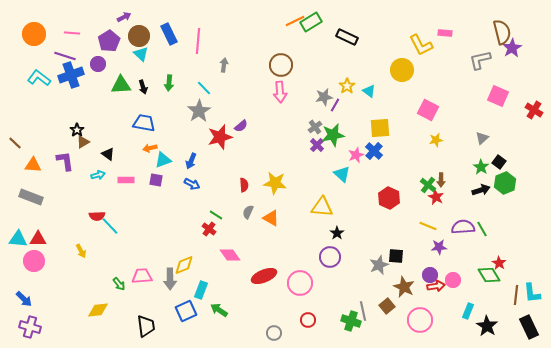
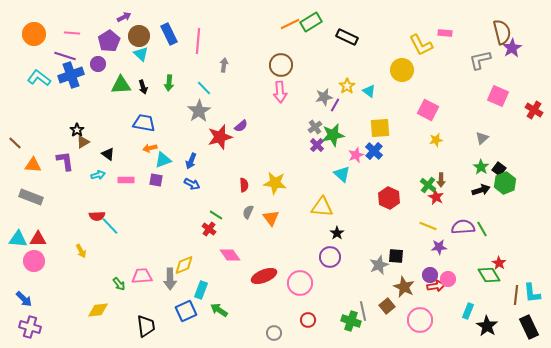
orange line at (295, 21): moved 5 px left, 3 px down
black square at (499, 162): moved 7 px down
orange triangle at (271, 218): rotated 24 degrees clockwise
pink circle at (453, 280): moved 5 px left, 1 px up
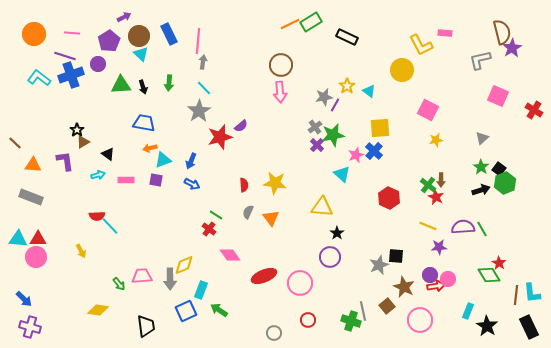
gray arrow at (224, 65): moved 21 px left, 3 px up
pink circle at (34, 261): moved 2 px right, 4 px up
yellow diamond at (98, 310): rotated 15 degrees clockwise
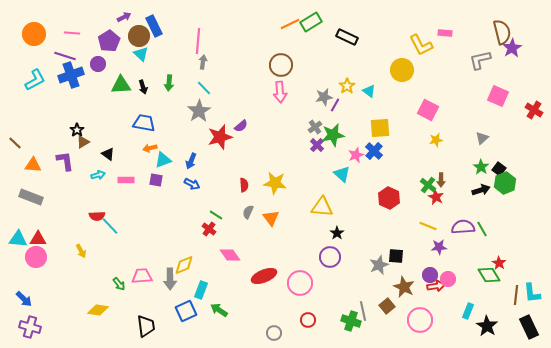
blue rectangle at (169, 34): moved 15 px left, 8 px up
cyan L-shape at (39, 78): moved 4 px left, 2 px down; rotated 115 degrees clockwise
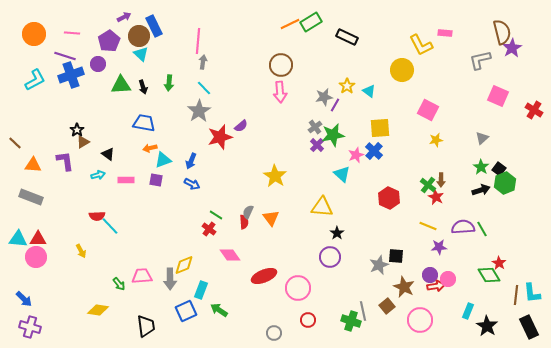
yellow star at (275, 183): moved 7 px up; rotated 25 degrees clockwise
red semicircle at (244, 185): moved 37 px down
pink circle at (300, 283): moved 2 px left, 5 px down
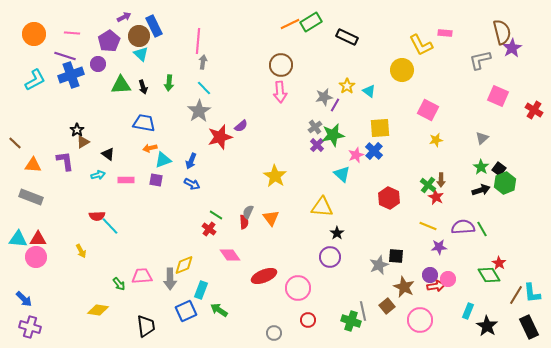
brown line at (516, 295): rotated 24 degrees clockwise
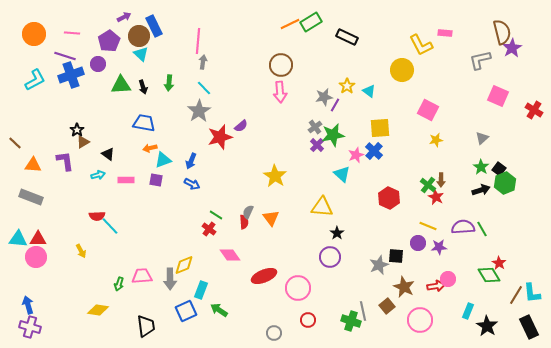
purple circle at (430, 275): moved 12 px left, 32 px up
green arrow at (119, 284): rotated 56 degrees clockwise
blue arrow at (24, 299): moved 4 px right, 6 px down; rotated 150 degrees counterclockwise
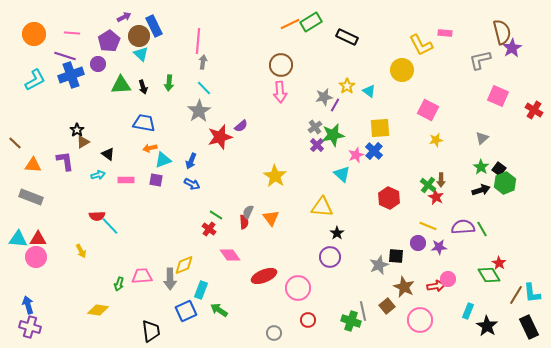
black trapezoid at (146, 326): moved 5 px right, 5 px down
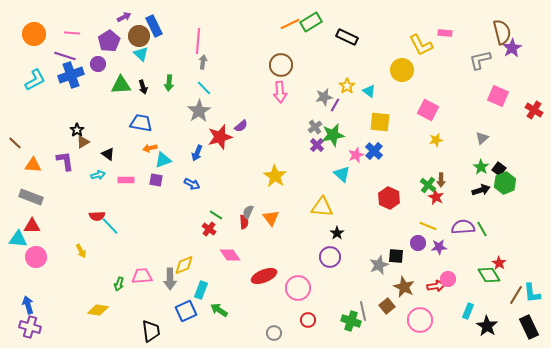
blue trapezoid at (144, 123): moved 3 px left
yellow square at (380, 128): moved 6 px up; rotated 10 degrees clockwise
blue arrow at (191, 161): moved 6 px right, 8 px up
red triangle at (38, 239): moved 6 px left, 13 px up
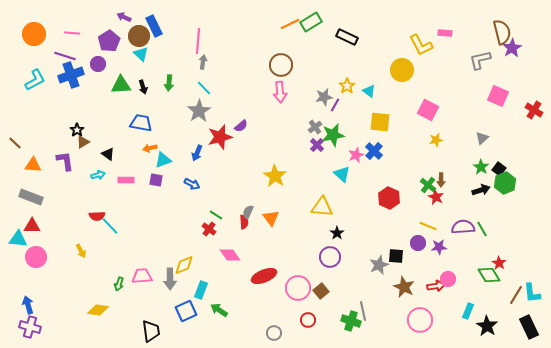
purple arrow at (124, 17): rotated 128 degrees counterclockwise
brown square at (387, 306): moved 66 px left, 15 px up
